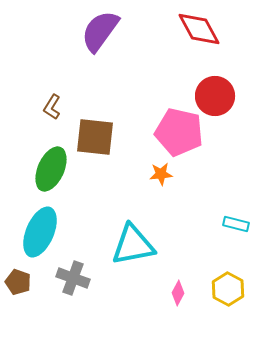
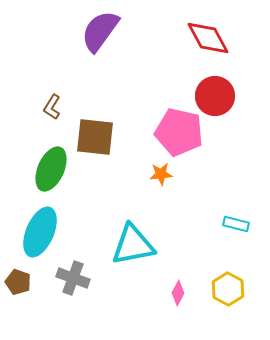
red diamond: moved 9 px right, 9 px down
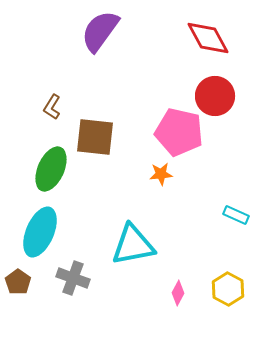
cyan rectangle: moved 9 px up; rotated 10 degrees clockwise
brown pentagon: rotated 15 degrees clockwise
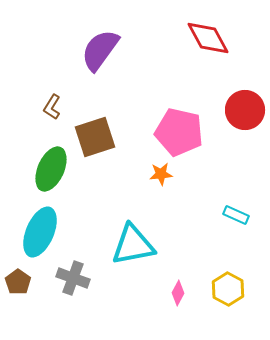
purple semicircle: moved 19 px down
red circle: moved 30 px right, 14 px down
brown square: rotated 24 degrees counterclockwise
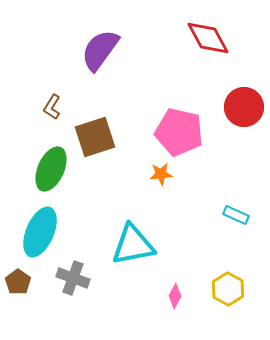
red circle: moved 1 px left, 3 px up
pink diamond: moved 3 px left, 3 px down
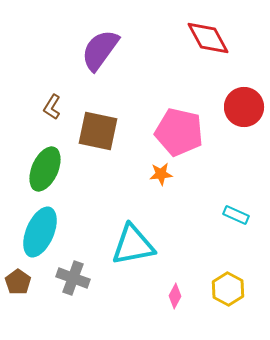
brown square: moved 3 px right, 6 px up; rotated 30 degrees clockwise
green ellipse: moved 6 px left
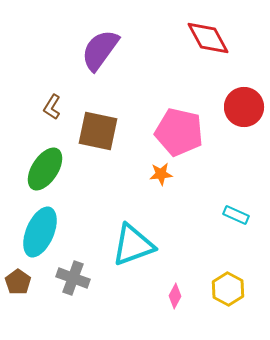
green ellipse: rotated 9 degrees clockwise
cyan triangle: rotated 9 degrees counterclockwise
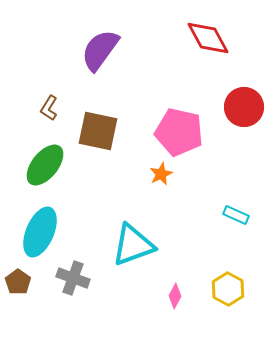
brown L-shape: moved 3 px left, 1 px down
green ellipse: moved 4 px up; rotated 6 degrees clockwise
orange star: rotated 20 degrees counterclockwise
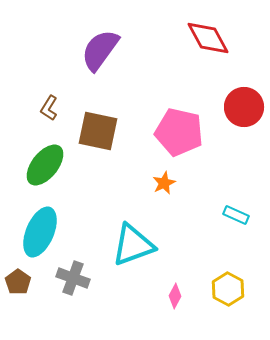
orange star: moved 3 px right, 9 px down
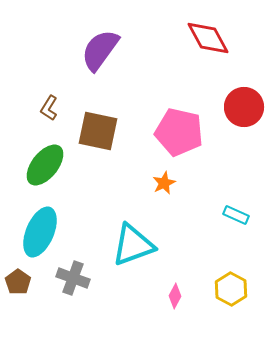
yellow hexagon: moved 3 px right
